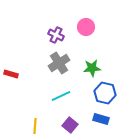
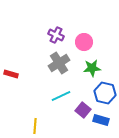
pink circle: moved 2 px left, 15 px down
blue rectangle: moved 1 px down
purple square: moved 13 px right, 15 px up
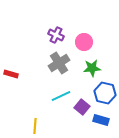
purple square: moved 1 px left, 3 px up
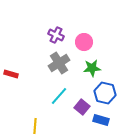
cyan line: moved 2 px left; rotated 24 degrees counterclockwise
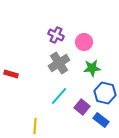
blue rectangle: rotated 21 degrees clockwise
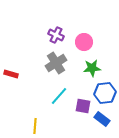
gray cross: moved 3 px left
blue hexagon: rotated 20 degrees counterclockwise
purple square: moved 1 px right, 1 px up; rotated 28 degrees counterclockwise
blue rectangle: moved 1 px right, 1 px up
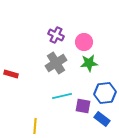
green star: moved 3 px left, 5 px up
cyan line: moved 3 px right; rotated 36 degrees clockwise
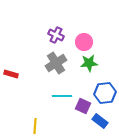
cyan line: rotated 12 degrees clockwise
purple square: rotated 14 degrees clockwise
blue rectangle: moved 2 px left, 2 px down
